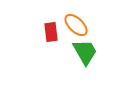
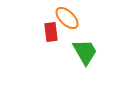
orange ellipse: moved 9 px left, 7 px up
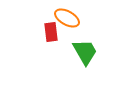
orange ellipse: rotated 15 degrees counterclockwise
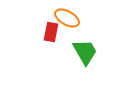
red rectangle: rotated 18 degrees clockwise
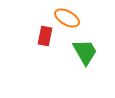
red rectangle: moved 6 px left, 4 px down
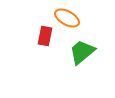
green trapezoid: moved 3 px left; rotated 100 degrees counterclockwise
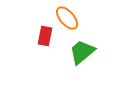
orange ellipse: rotated 20 degrees clockwise
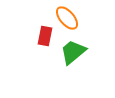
green trapezoid: moved 9 px left
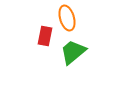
orange ellipse: rotated 25 degrees clockwise
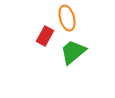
red rectangle: rotated 18 degrees clockwise
